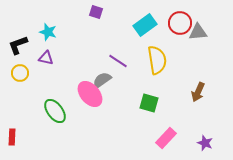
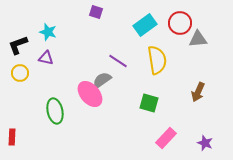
gray triangle: moved 7 px down
green ellipse: rotated 25 degrees clockwise
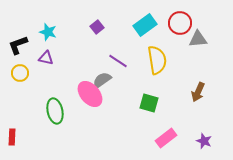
purple square: moved 1 px right, 15 px down; rotated 32 degrees clockwise
pink rectangle: rotated 10 degrees clockwise
purple star: moved 1 px left, 2 px up
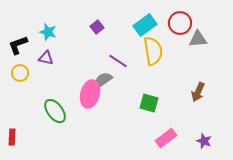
yellow semicircle: moved 4 px left, 9 px up
gray semicircle: moved 1 px right
pink ellipse: rotated 56 degrees clockwise
green ellipse: rotated 25 degrees counterclockwise
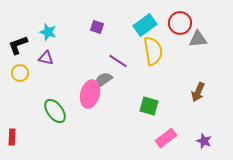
purple square: rotated 32 degrees counterclockwise
green square: moved 3 px down
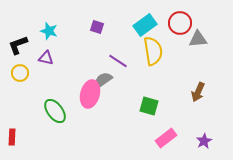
cyan star: moved 1 px right, 1 px up
purple star: rotated 21 degrees clockwise
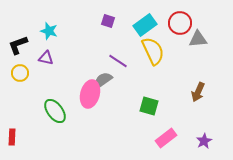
purple square: moved 11 px right, 6 px up
yellow semicircle: rotated 16 degrees counterclockwise
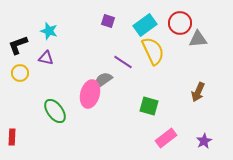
purple line: moved 5 px right, 1 px down
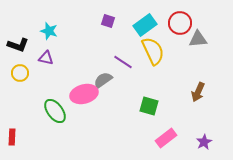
black L-shape: rotated 140 degrees counterclockwise
pink ellipse: moved 6 px left; rotated 60 degrees clockwise
purple star: moved 1 px down
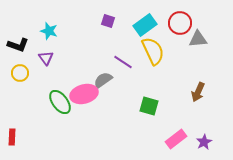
purple triangle: rotated 42 degrees clockwise
green ellipse: moved 5 px right, 9 px up
pink rectangle: moved 10 px right, 1 px down
